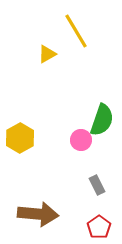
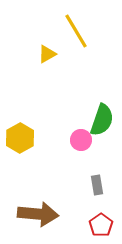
gray rectangle: rotated 18 degrees clockwise
red pentagon: moved 2 px right, 2 px up
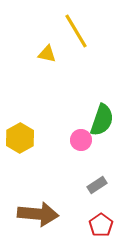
yellow triangle: rotated 42 degrees clockwise
gray rectangle: rotated 66 degrees clockwise
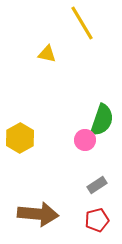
yellow line: moved 6 px right, 8 px up
pink circle: moved 4 px right
red pentagon: moved 4 px left, 5 px up; rotated 20 degrees clockwise
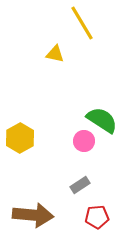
yellow triangle: moved 8 px right
green semicircle: rotated 76 degrees counterclockwise
pink circle: moved 1 px left, 1 px down
gray rectangle: moved 17 px left
brown arrow: moved 5 px left, 1 px down
red pentagon: moved 3 px up; rotated 10 degrees clockwise
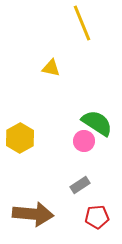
yellow line: rotated 9 degrees clockwise
yellow triangle: moved 4 px left, 14 px down
green semicircle: moved 5 px left, 3 px down
brown arrow: moved 1 px up
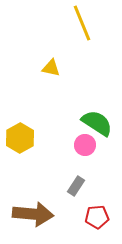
pink circle: moved 1 px right, 4 px down
gray rectangle: moved 4 px left, 1 px down; rotated 24 degrees counterclockwise
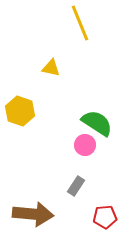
yellow line: moved 2 px left
yellow hexagon: moved 27 px up; rotated 12 degrees counterclockwise
red pentagon: moved 8 px right
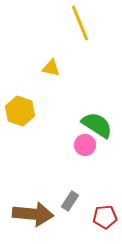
green semicircle: moved 2 px down
gray rectangle: moved 6 px left, 15 px down
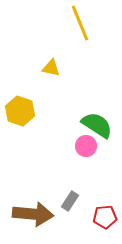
pink circle: moved 1 px right, 1 px down
